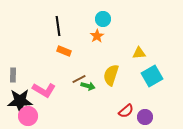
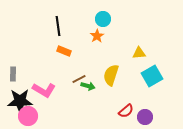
gray rectangle: moved 1 px up
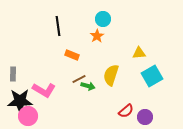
orange rectangle: moved 8 px right, 4 px down
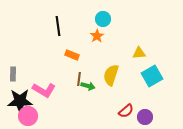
brown line: rotated 56 degrees counterclockwise
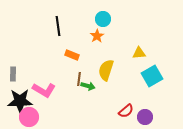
yellow semicircle: moved 5 px left, 5 px up
pink circle: moved 1 px right, 1 px down
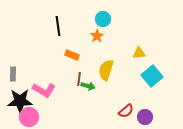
cyan square: rotated 10 degrees counterclockwise
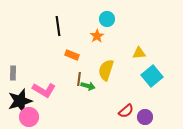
cyan circle: moved 4 px right
gray rectangle: moved 1 px up
black star: rotated 15 degrees counterclockwise
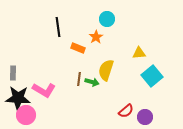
black line: moved 1 px down
orange star: moved 1 px left, 1 px down
orange rectangle: moved 6 px right, 7 px up
green arrow: moved 4 px right, 4 px up
black star: moved 2 px left, 3 px up; rotated 20 degrees clockwise
pink circle: moved 3 px left, 2 px up
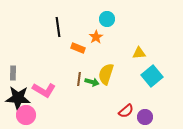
yellow semicircle: moved 4 px down
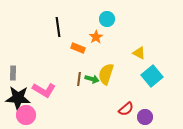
yellow triangle: rotated 32 degrees clockwise
green arrow: moved 3 px up
red semicircle: moved 2 px up
